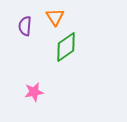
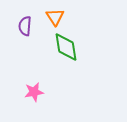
green diamond: rotated 64 degrees counterclockwise
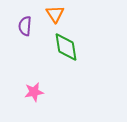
orange triangle: moved 3 px up
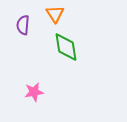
purple semicircle: moved 2 px left, 1 px up
